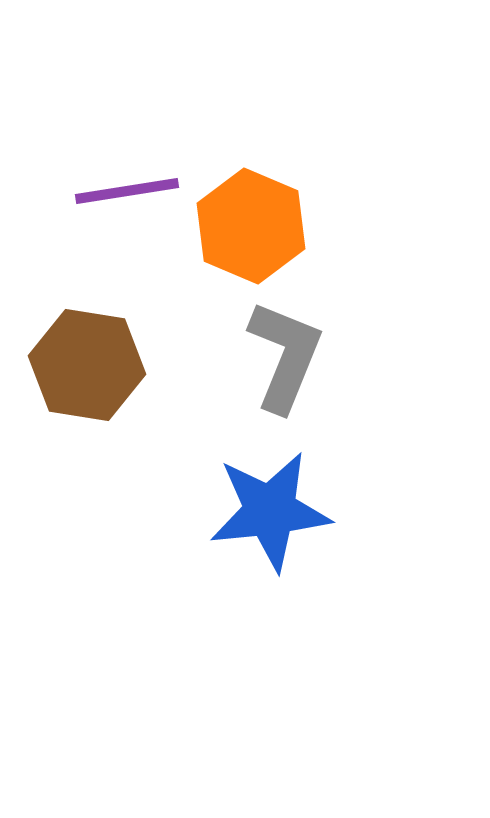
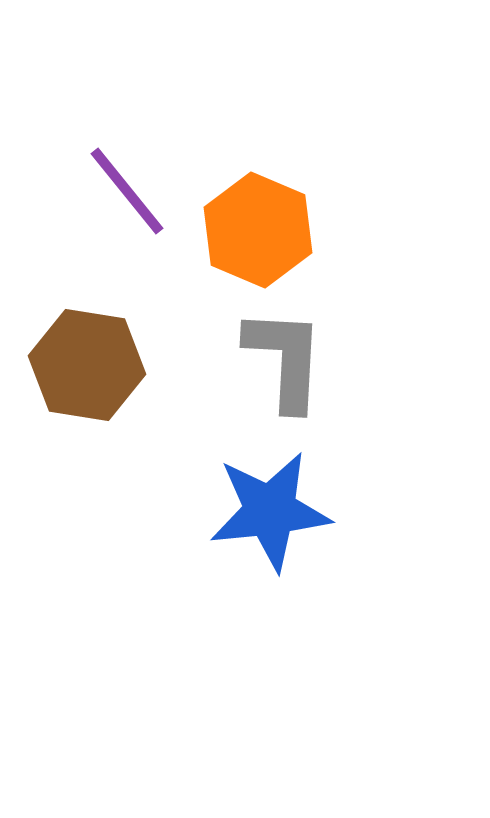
purple line: rotated 60 degrees clockwise
orange hexagon: moved 7 px right, 4 px down
gray L-shape: moved 3 px down; rotated 19 degrees counterclockwise
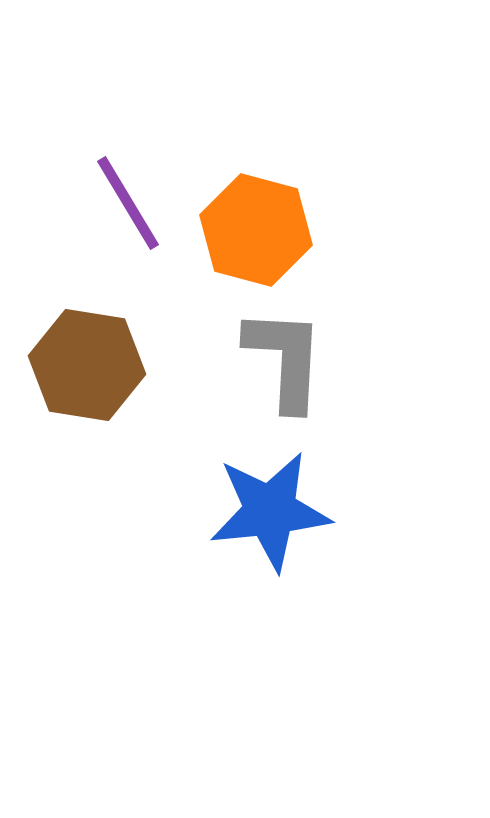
purple line: moved 1 px right, 12 px down; rotated 8 degrees clockwise
orange hexagon: moved 2 px left; rotated 8 degrees counterclockwise
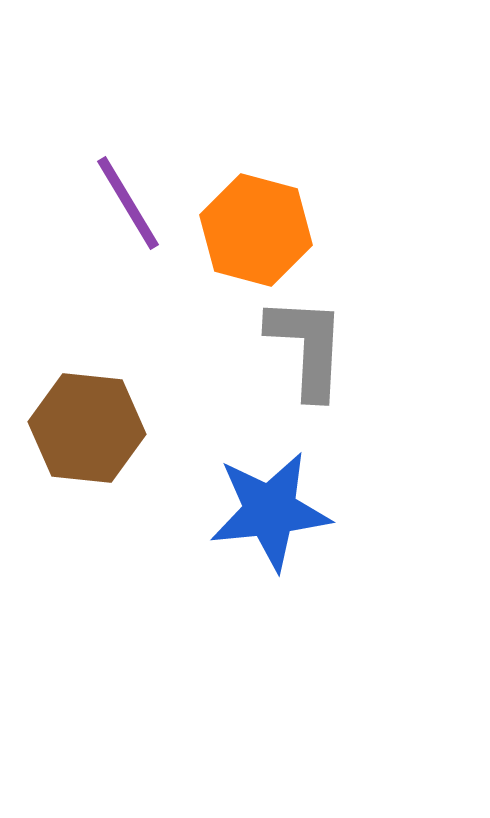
gray L-shape: moved 22 px right, 12 px up
brown hexagon: moved 63 px down; rotated 3 degrees counterclockwise
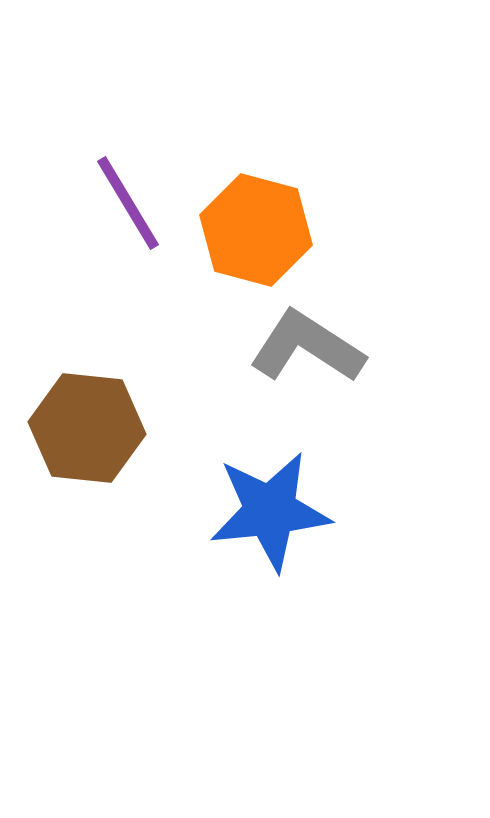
gray L-shape: rotated 60 degrees counterclockwise
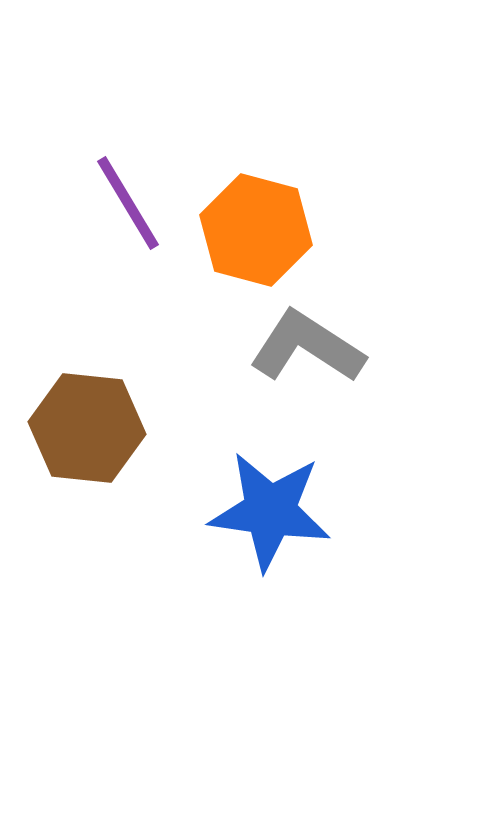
blue star: rotated 14 degrees clockwise
